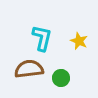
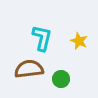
green circle: moved 1 px down
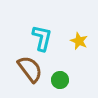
brown semicircle: moved 1 px right; rotated 60 degrees clockwise
green circle: moved 1 px left, 1 px down
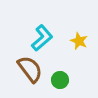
cyan L-shape: rotated 36 degrees clockwise
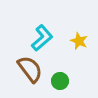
green circle: moved 1 px down
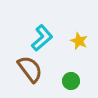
green circle: moved 11 px right
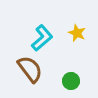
yellow star: moved 2 px left, 8 px up
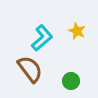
yellow star: moved 2 px up
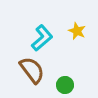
brown semicircle: moved 2 px right, 1 px down
green circle: moved 6 px left, 4 px down
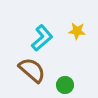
yellow star: rotated 18 degrees counterclockwise
brown semicircle: rotated 12 degrees counterclockwise
